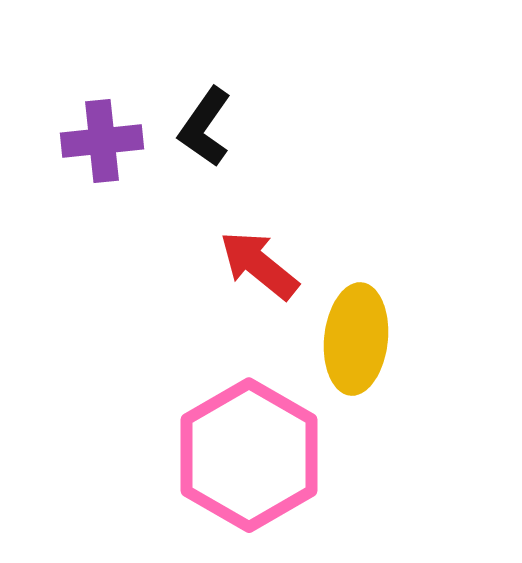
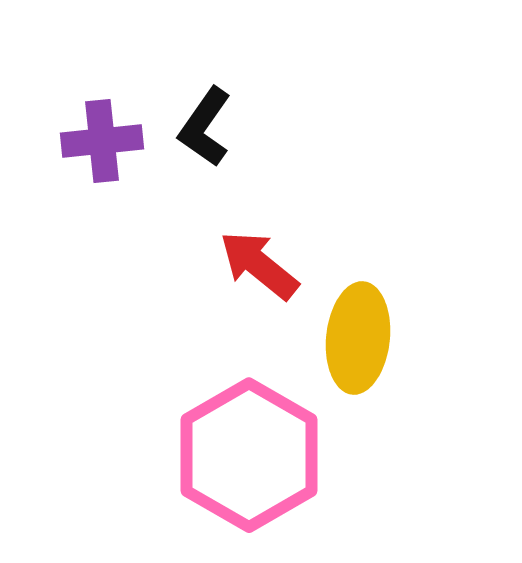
yellow ellipse: moved 2 px right, 1 px up
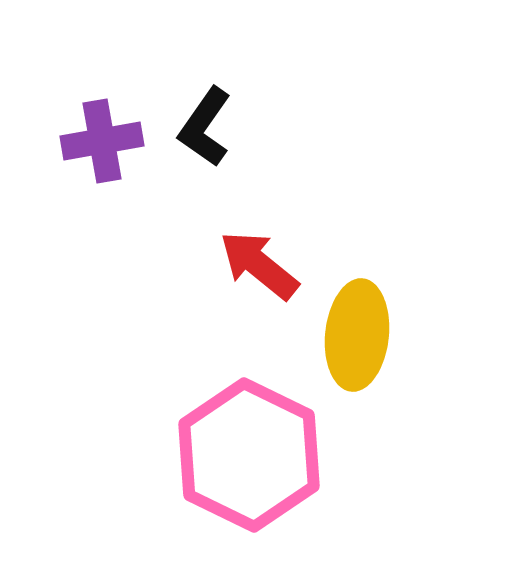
purple cross: rotated 4 degrees counterclockwise
yellow ellipse: moved 1 px left, 3 px up
pink hexagon: rotated 4 degrees counterclockwise
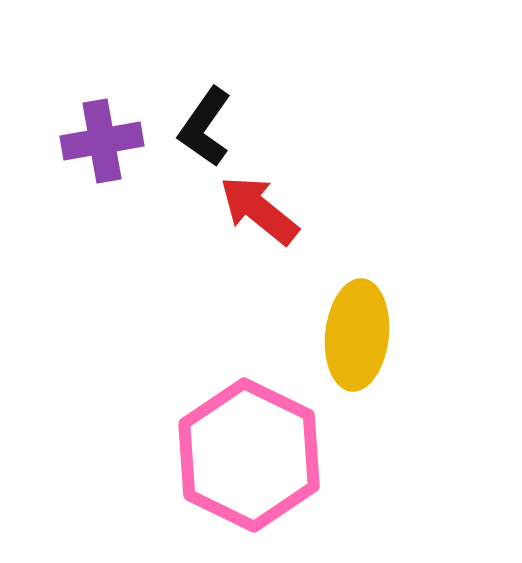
red arrow: moved 55 px up
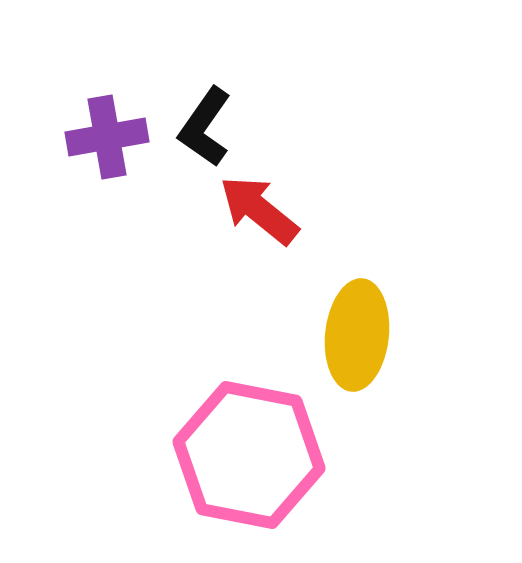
purple cross: moved 5 px right, 4 px up
pink hexagon: rotated 15 degrees counterclockwise
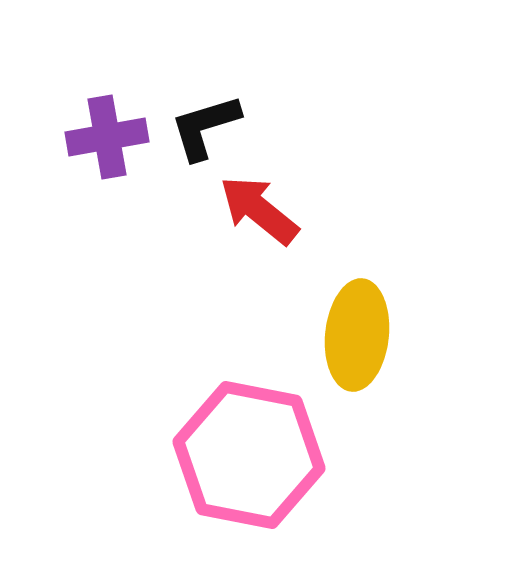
black L-shape: rotated 38 degrees clockwise
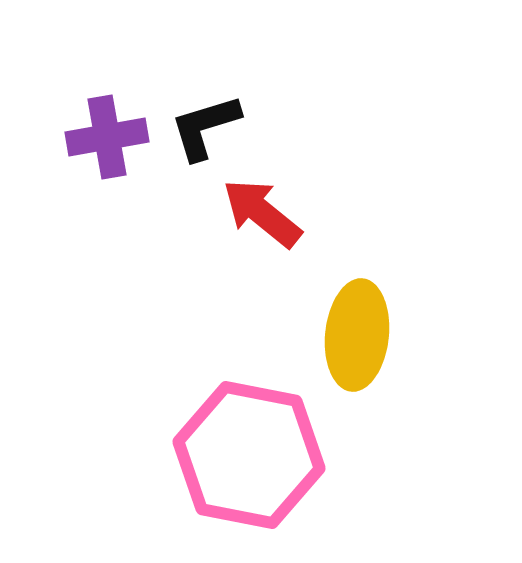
red arrow: moved 3 px right, 3 px down
